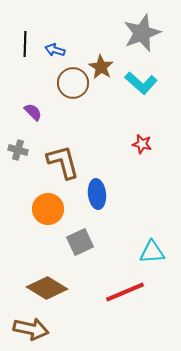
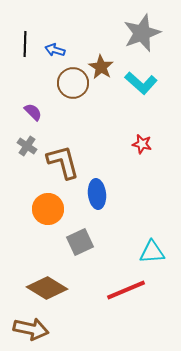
gray cross: moved 9 px right, 4 px up; rotated 18 degrees clockwise
red line: moved 1 px right, 2 px up
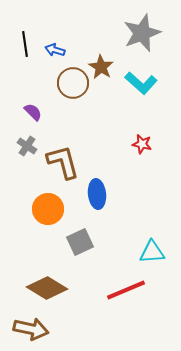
black line: rotated 10 degrees counterclockwise
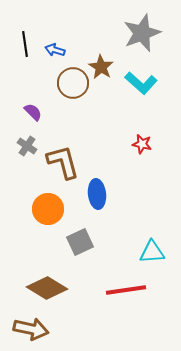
red line: rotated 15 degrees clockwise
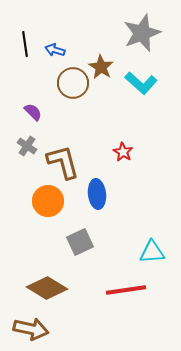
red star: moved 19 px left, 8 px down; rotated 18 degrees clockwise
orange circle: moved 8 px up
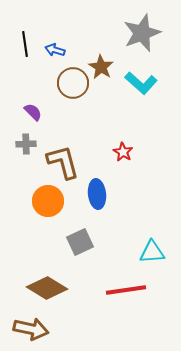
gray cross: moved 1 px left, 2 px up; rotated 36 degrees counterclockwise
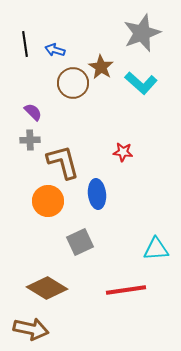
gray cross: moved 4 px right, 4 px up
red star: rotated 24 degrees counterclockwise
cyan triangle: moved 4 px right, 3 px up
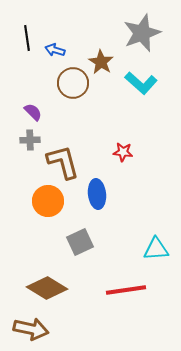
black line: moved 2 px right, 6 px up
brown star: moved 5 px up
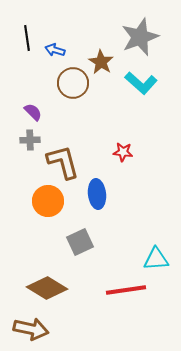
gray star: moved 2 px left, 4 px down
cyan triangle: moved 10 px down
